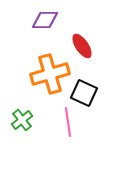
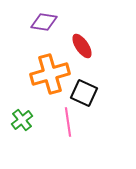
purple diamond: moved 1 px left, 2 px down; rotated 8 degrees clockwise
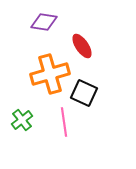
pink line: moved 4 px left
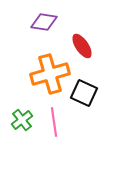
pink line: moved 10 px left
